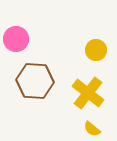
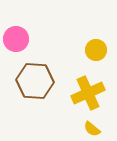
yellow cross: rotated 28 degrees clockwise
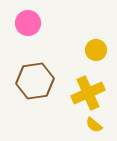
pink circle: moved 12 px right, 16 px up
brown hexagon: rotated 12 degrees counterclockwise
yellow semicircle: moved 2 px right, 4 px up
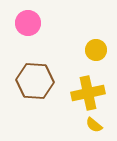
brown hexagon: rotated 12 degrees clockwise
yellow cross: rotated 12 degrees clockwise
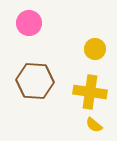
pink circle: moved 1 px right
yellow circle: moved 1 px left, 1 px up
yellow cross: moved 2 px right, 1 px up; rotated 20 degrees clockwise
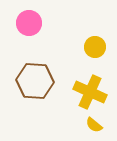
yellow circle: moved 2 px up
yellow cross: rotated 16 degrees clockwise
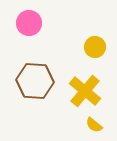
yellow cross: moved 5 px left, 1 px up; rotated 16 degrees clockwise
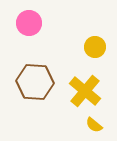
brown hexagon: moved 1 px down
